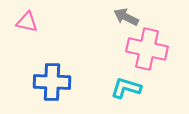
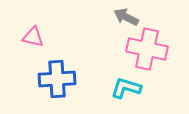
pink triangle: moved 6 px right, 15 px down
blue cross: moved 5 px right, 3 px up; rotated 6 degrees counterclockwise
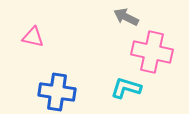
pink cross: moved 5 px right, 3 px down
blue cross: moved 13 px down; rotated 12 degrees clockwise
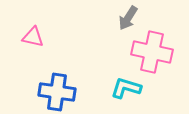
gray arrow: moved 2 px right, 1 px down; rotated 85 degrees counterclockwise
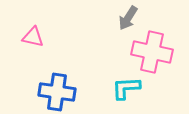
cyan L-shape: rotated 20 degrees counterclockwise
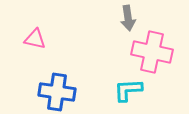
gray arrow: rotated 40 degrees counterclockwise
pink triangle: moved 2 px right, 2 px down
cyan L-shape: moved 2 px right, 2 px down
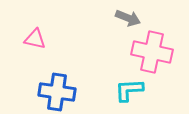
gray arrow: rotated 60 degrees counterclockwise
cyan L-shape: moved 1 px right
